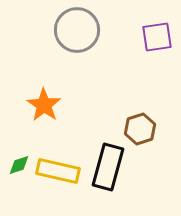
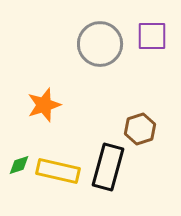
gray circle: moved 23 px right, 14 px down
purple square: moved 5 px left, 1 px up; rotated 8 degrees clockwise
orange star: rotated 20 degrees clockwise
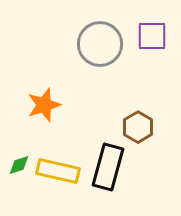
brown hexagon: moved 2 px left, 2 px up; rotated 12 degrees counterclockwise
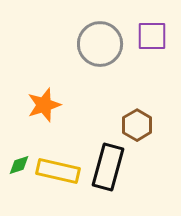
brown hexagon: moved 1 px left, 2 px up
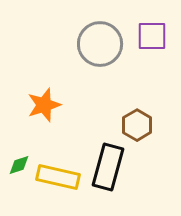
yellow rectangle: moved 6 px down
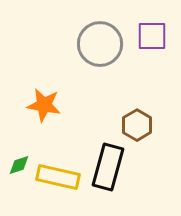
orange star: rotated 28 degrees clockwise
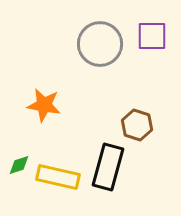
brown hexagon: rotated 12 degrees counterclockwise
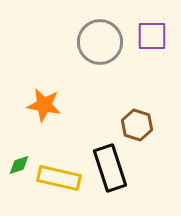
gray circle: moved 2 px up
black rectangle: moved 2 px right, 1 px down; rotated 33 degrees counterclockwise
yellow rectangle: moved 1 px right, 1 px down
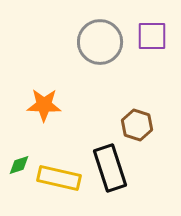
orange star: rotated 8 degrees counterclockwise
